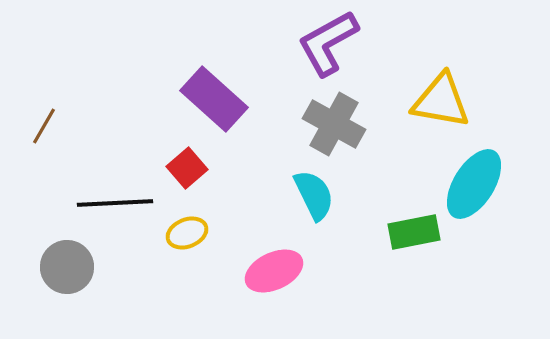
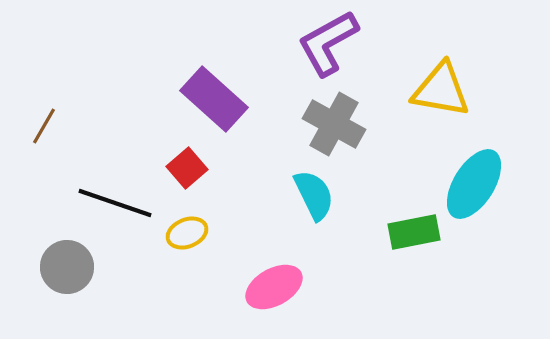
yellow triangle: moved 11 px up
black line: rotated 22 degrees clockwise
pink ellipse: moved 16 px down; rotated 4 degrees counterclockwise
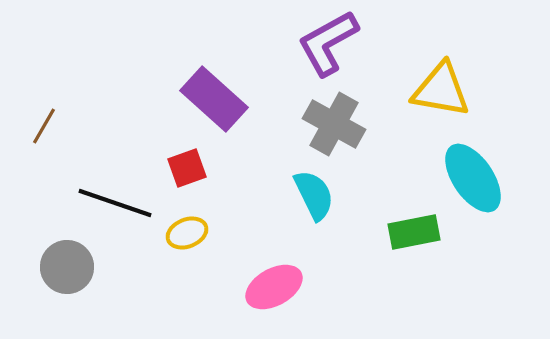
red square: rotated 21 degrees clockwise
cyan ellipse: moved 1 px left, 6 px up; rotated 66 degrees counterclockwise
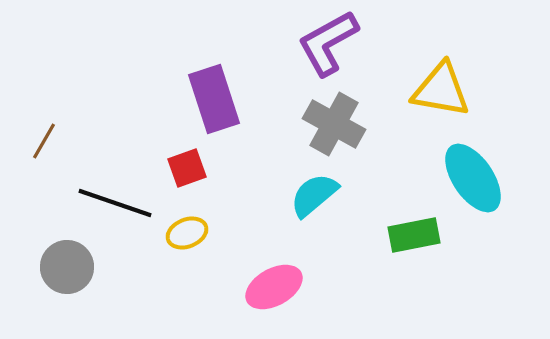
purple rectangle: rotated 30 degrees clockwise
brown line: moved 15 px down
cyan semicircle: rotated 104 degrees counterclockwise
green rectangle: moved 3 px down
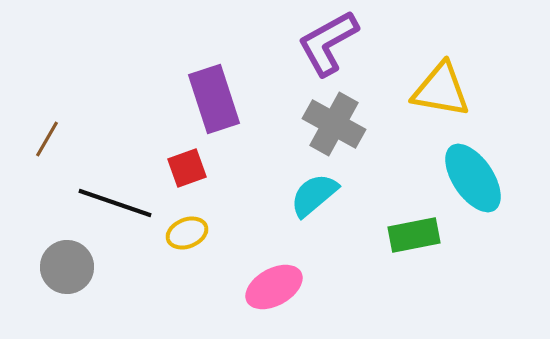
brown line: moved 3 px right, 2 px up
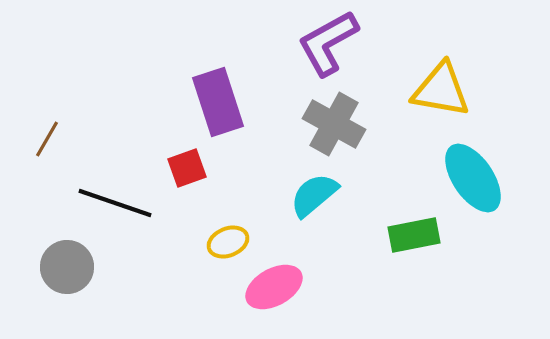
purple rectangle: moved 4 px right, 3 px down
yellow ellipse: moved 41 px right, 9 px down
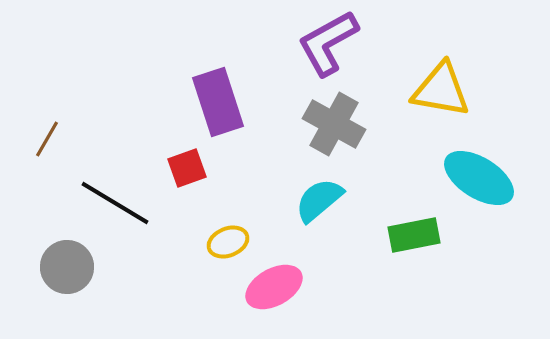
cyan ellipse: moved 6 px right; rotated 24 degrees counterclockwise
cyan semicircle: moved 5 px right, 5 px down
black line: rotated 12 degrees clockwise
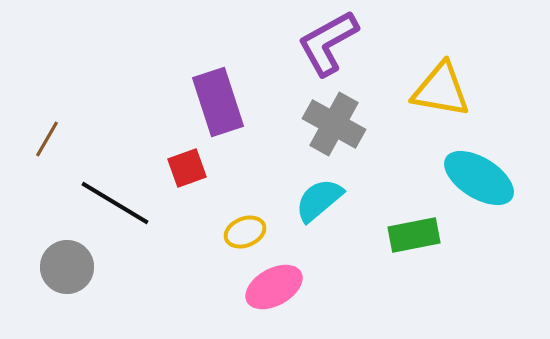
yellow ellipse: moved 17 px right, 10 px up
